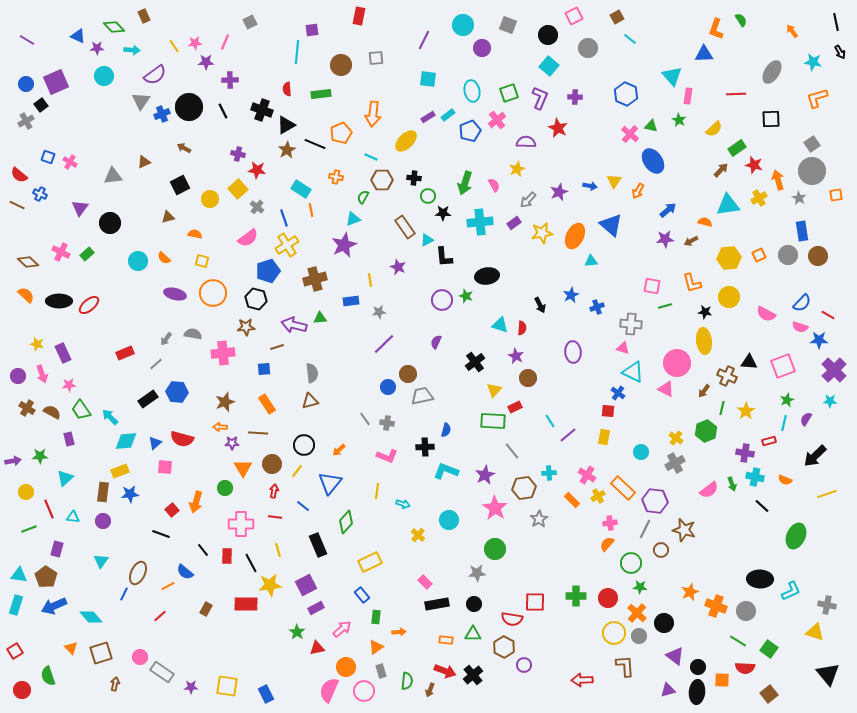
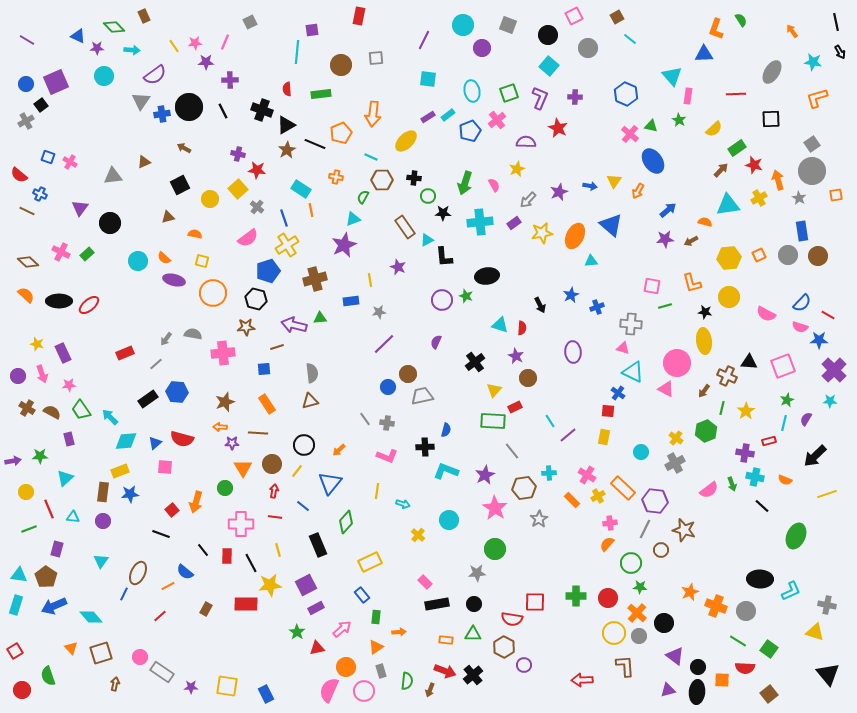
blue cross at (162, 114): rotated 14 degrees clockwise
brown line at (17, 205): moved 10 px right, 6 px down
purple ellipse at (175, 294): moved 1 px left, 14 px up
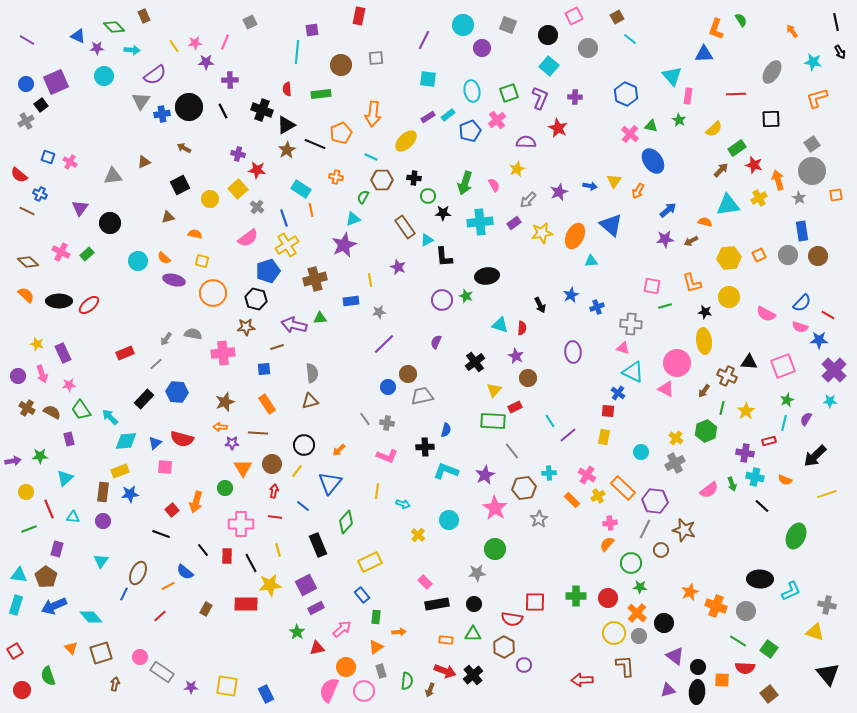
black rectangle at (148, 399): moved 4 px left; rotated 12 degrees counterclockwise
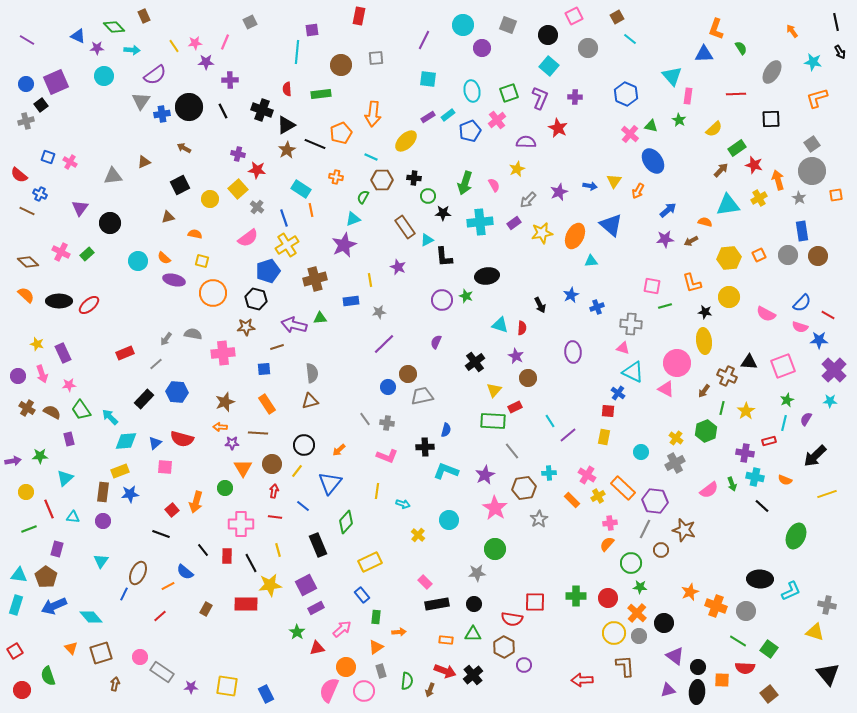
green semicircle at (741, 20): moved 28 px down
gray cross at (26, 121): rotated 14 degrees clockwise
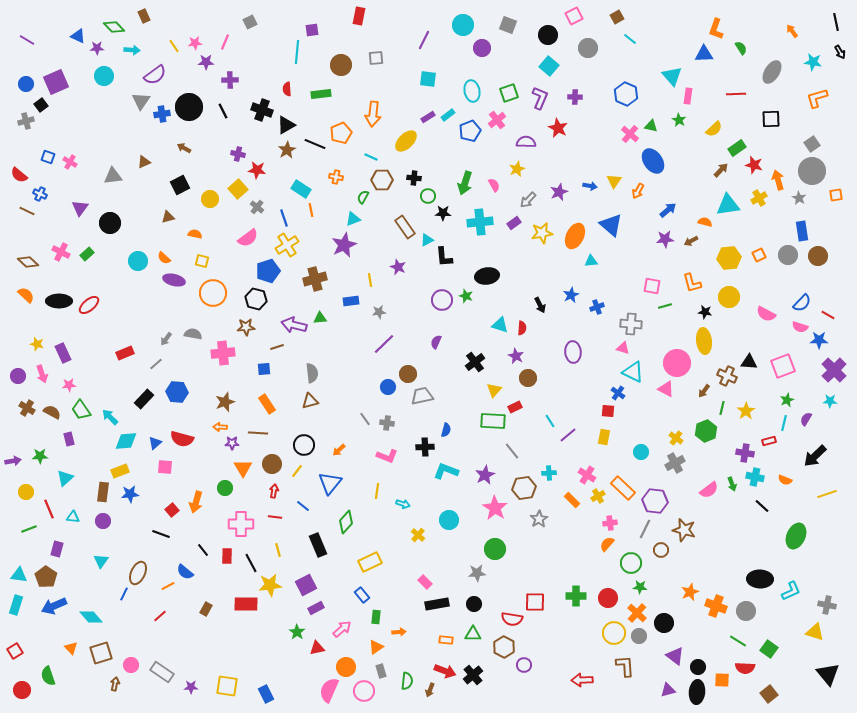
pink circle at (140, 657): moved 9 px left, 8 px down
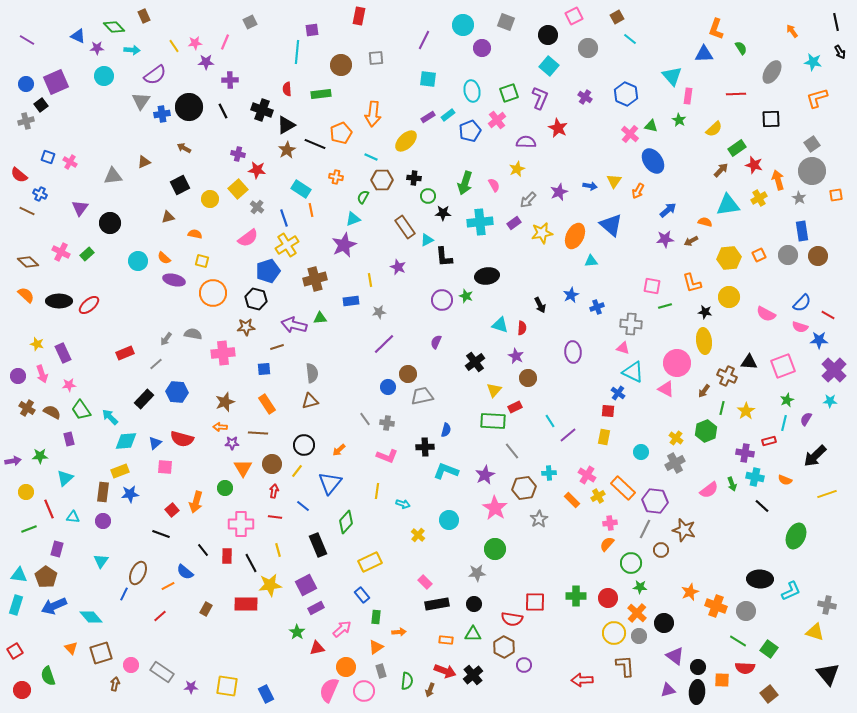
gray square at (508, 25): moved 2 px left, 3 px up
purple cross at (575, 97): moved 10 px right; rotated 32 degrees clockwise
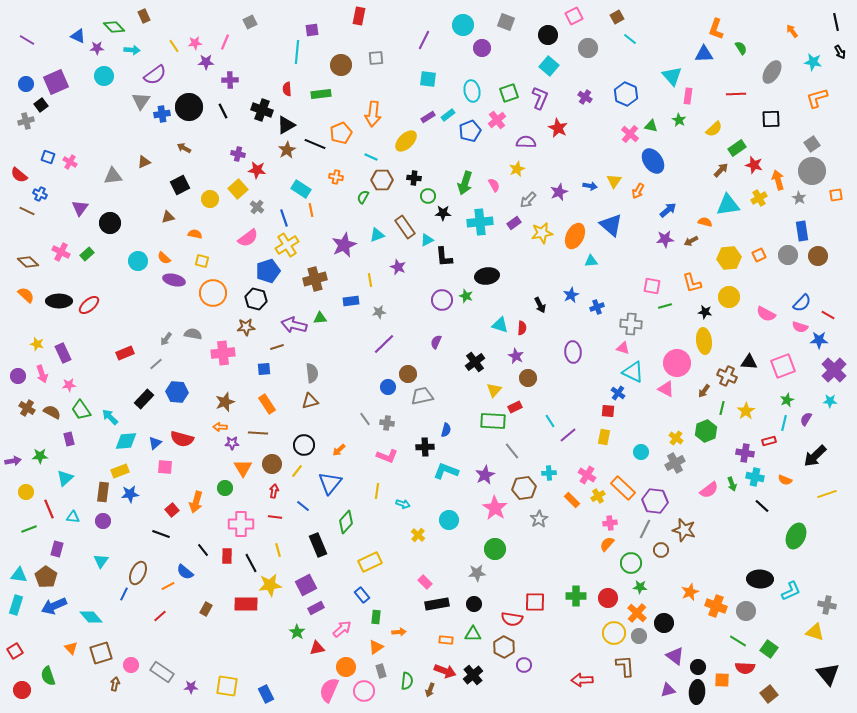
cyan triangle at (353, 219): moved 24 px right, 16 px down
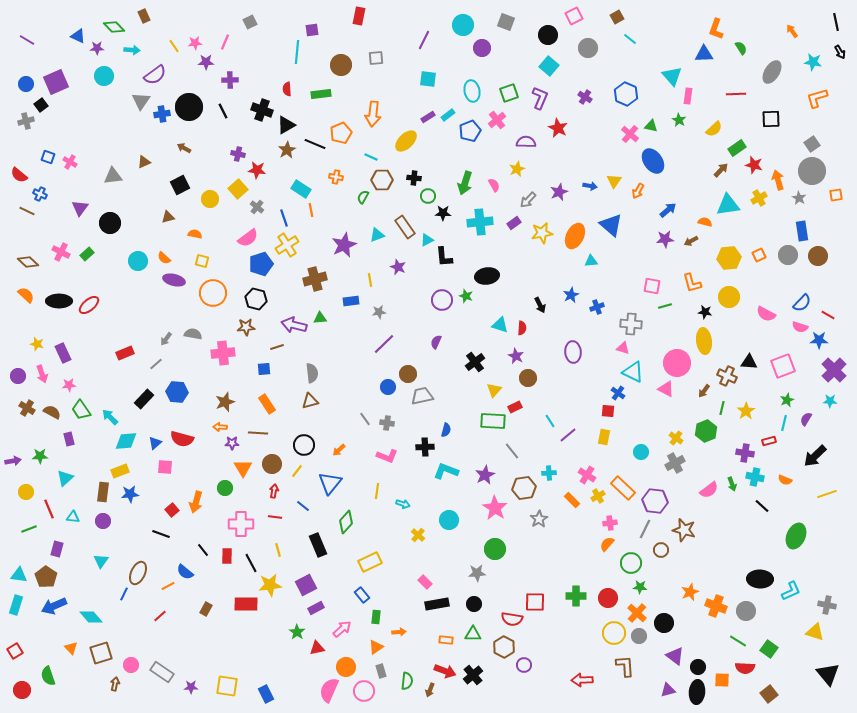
blue pentagon at (268, 271): moved 7 px left, 7 px up
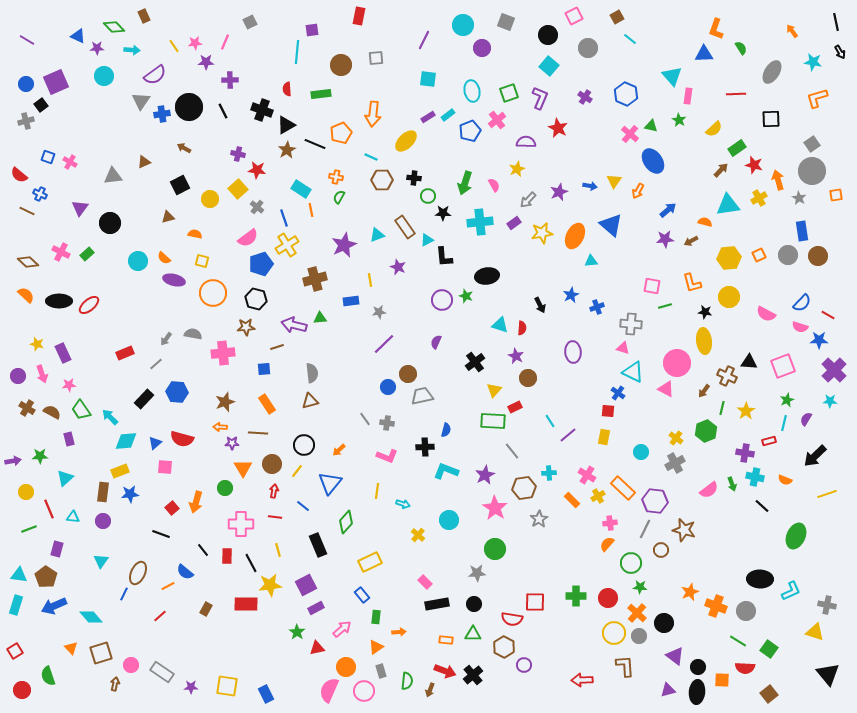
green semicircle at (363, 197): moved 24 px left
red square at (172, 510): moved 2 px up
